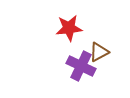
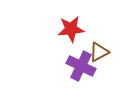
red star: moved 2 px right, 1 px down
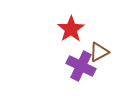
red star: rotated 28 degrees counterclockwise
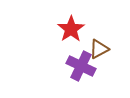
brown triangle: moved 3 px up
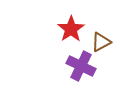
brown triangle: moved 2 px right, 7 px up
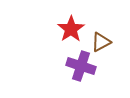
purple cross: rotated 8 degrees counterclockwise
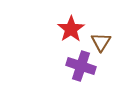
brown triangle: rotated 30 degrees counterclockwise
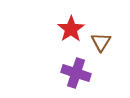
purple cross: moved 5 px left, 7 px down
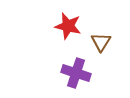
red star: moved 3 px left, 3 px up; rotated 24 degrees counterclockwise
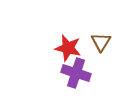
red star: moved 22 px down
